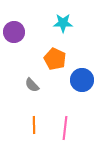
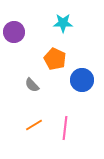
orange line: rotated 60 degrees clockwise
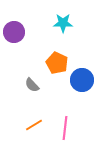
orange pentagon: moved 2 px right, 4 px down
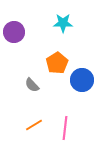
orange pentagon: rotated 15 degrees clockwise
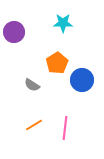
gray semicircle: rotated 14 degrees counterclockwise
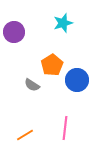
cyan star: rotated 18 degrees counterclockwise
orange pentagon: moved 5 px left, 2 px down
blue circle: moved 5 px left
orange line: moved 9 px left, 10 px down
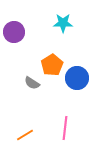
cyan star: rotated 18 degrees clockwise
blue circle: moved 2 px up
gray semicircle: moved 2 px up
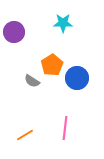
gray semicircle: moved 2 px up
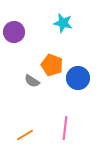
cyan star: rotated 12 degrees clockwise
orange pentagon: rotated 20 degrees counterclockwise
blue circle: moved 1 px right
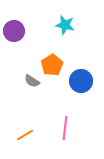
cyan star: moved 2 px right, 2 px down
purple circle: moved 1 px up
orange pentagon: rotated 20 degrees clockwise
blue circle: moved 3 px right, 3 px down
